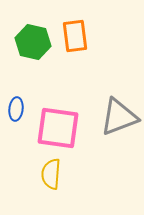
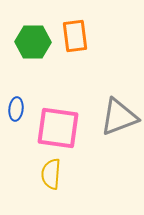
green hexagon: rotated 12 degrees counterclockwise
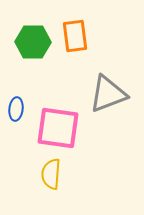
gray triangle: moved 11 px left, 23 px up
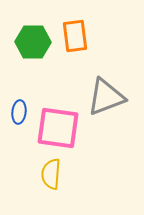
gray triangle: moved 2 px left, 3 px down
blue ellipse: moved 3 px right, 3 px down
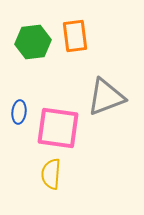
green hexagon: rotated 8 degrees counterclockwise
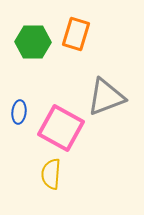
orange rectangle: moved 1 px right, 2 px up; rotated 24 degrees clockwise
green hexagon: rotated 8 degrees clockwise
pink square: moved 3 px right; rotated 21 degrees clockwise
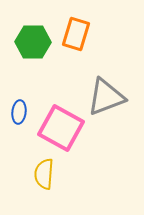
yellow semicircle: moved 7 px left
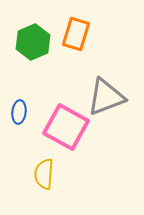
green hexagon: rotated 24 degrees counterclockwise
pink square: moved 5 px right, 1 px up
